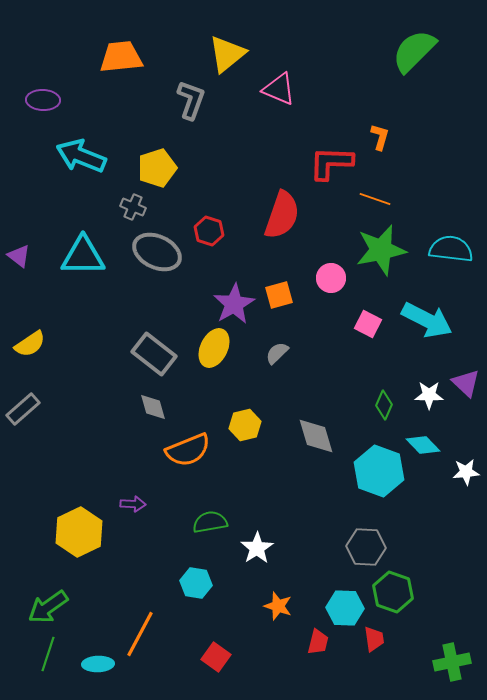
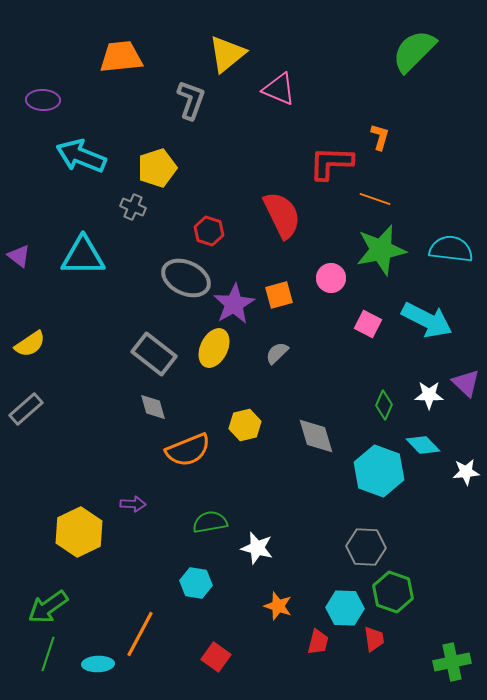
red semicircle at (282, 215): rotated 45 degrees counterclockwise
gray ellipse at (157, 252): moved 29 px right, 26 px down
gray rectangle at (23, 409): moved 3 px right
white star at (257, 548): rotated 24 degrees counterclockwise
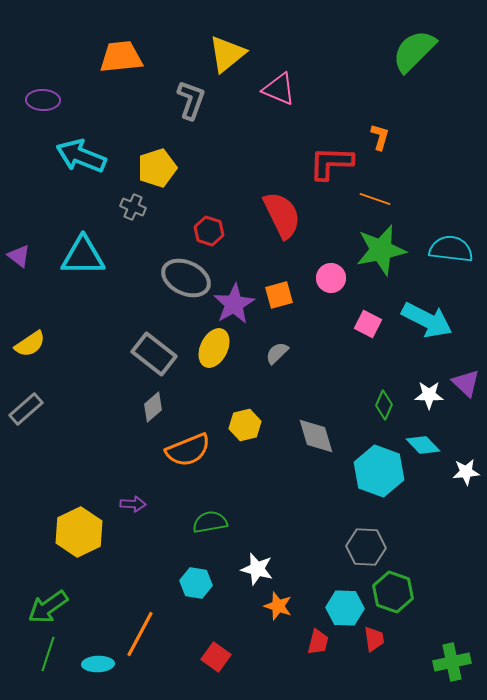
gray diamond at (153, 407): rotated 64 degrees clockwise
white star at (257, 548): moved 21 px down
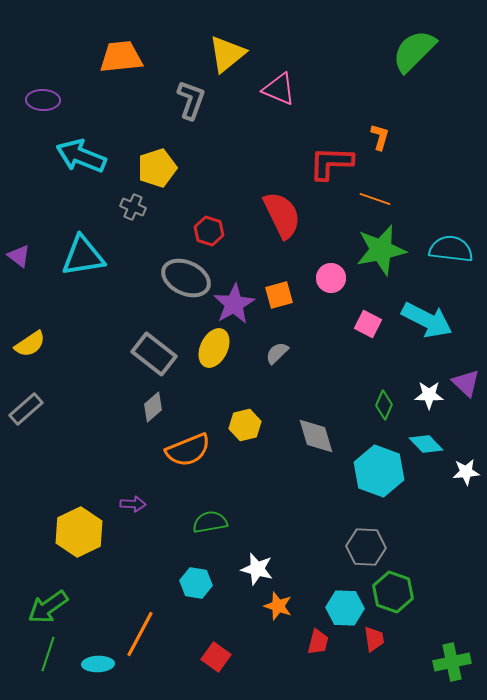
cyan triangle at (83, 256): rotated 9 degrees counterclockwise
cyan diamond at (423, 445): moved 3 px right, 1 px up
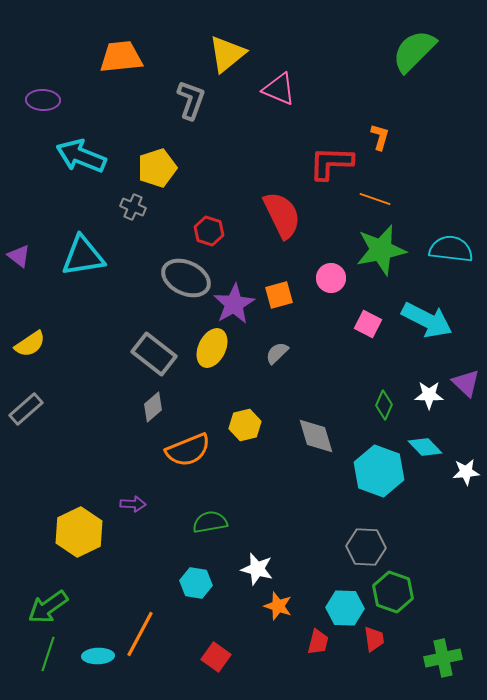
yellow ellipse at (214, 348): moved 2 px left
cyan diamond at (426, 444): moved 1 px left, 3 px down
green cross at (452, 662): moved 9 px left, 4 px up
cyan ellipse at (98, 664): moved 8 px up
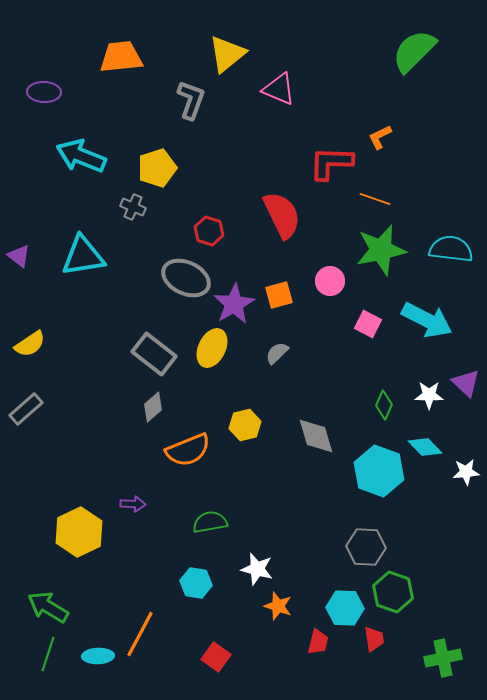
purple ellipse at (43, 100): moved 1 px right, 8 px up
orange L-shape at (380, 137): rotated 132 degrees counterclockwise
pink circle at (331, 278): moved 1 px left, 3 px down
green arrow at (48, 607): rotated 66 degrees clockwise
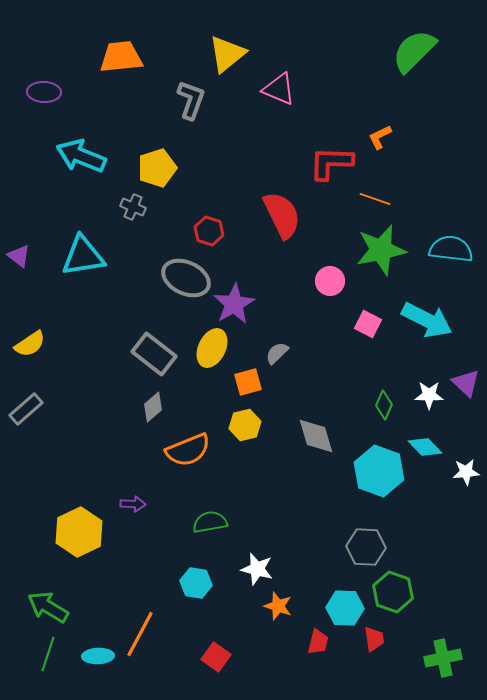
orange square at (279, 295): moved 31 px left, 87 px down
